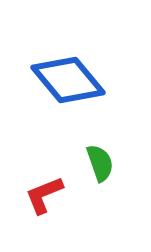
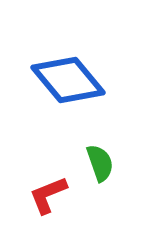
red L-shape: moved 4 px right
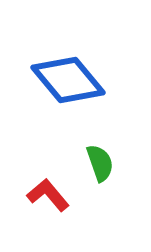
red L-shape: rotated 72 degrees clockwise
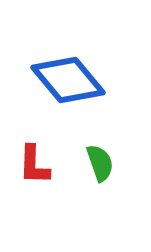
red L-shape: moved 14 px left, 30 px up; rotated 138 degrees counterclockwise
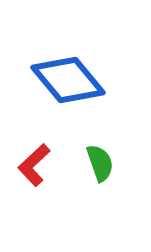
red L-shape: rotated 45 degrees clockwise
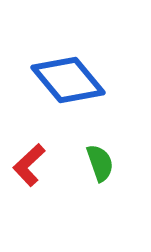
red L-shape: moved 5 px left
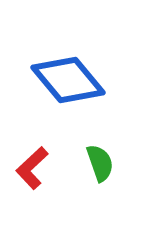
red L-shape: moved 3 px right, 3 px down
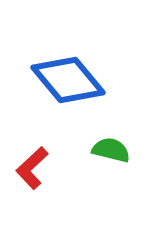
green semicircle: moved 11 px right, 13 px up; rotated 57 degrees counterclockwise
